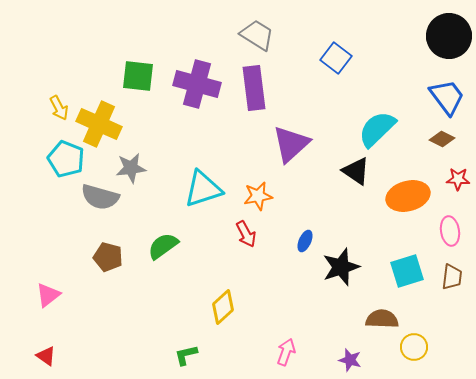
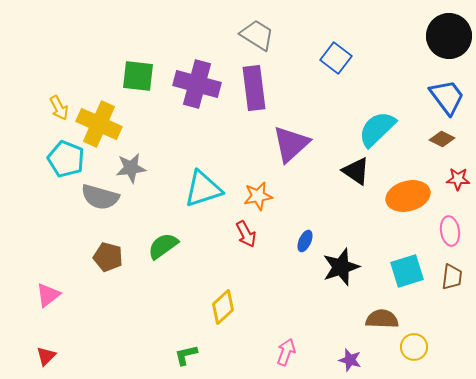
red triangle: rotated 40 degrees clockwise
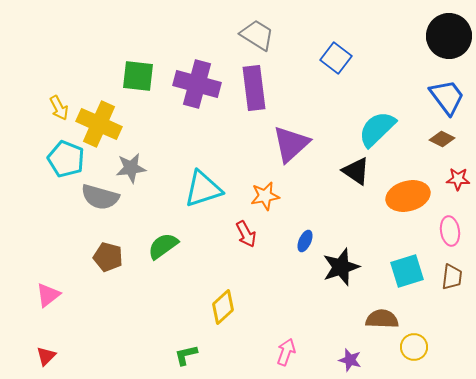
orange star: moved 7 px right
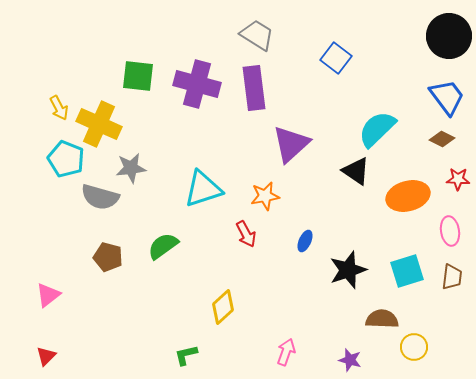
black star: moved 7 px right, 3 px down
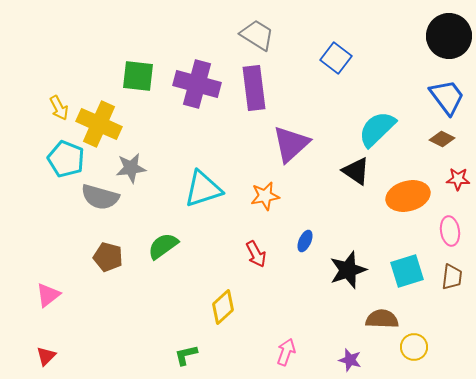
red arrow: moved 10 px right, 20 px down
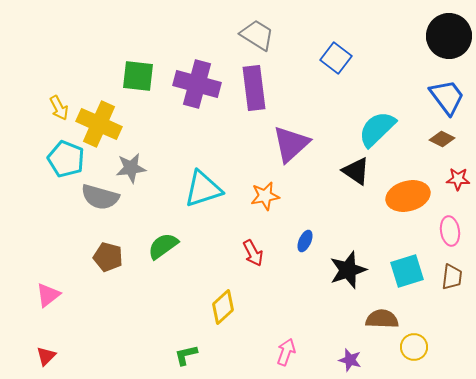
red arrow: moved 3 px left, 1 px up
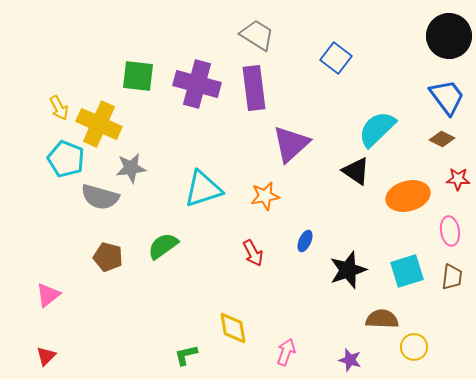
yellow diamond: moved 10 px right, 21 px down; rotated 56 degrees counterclockwise
